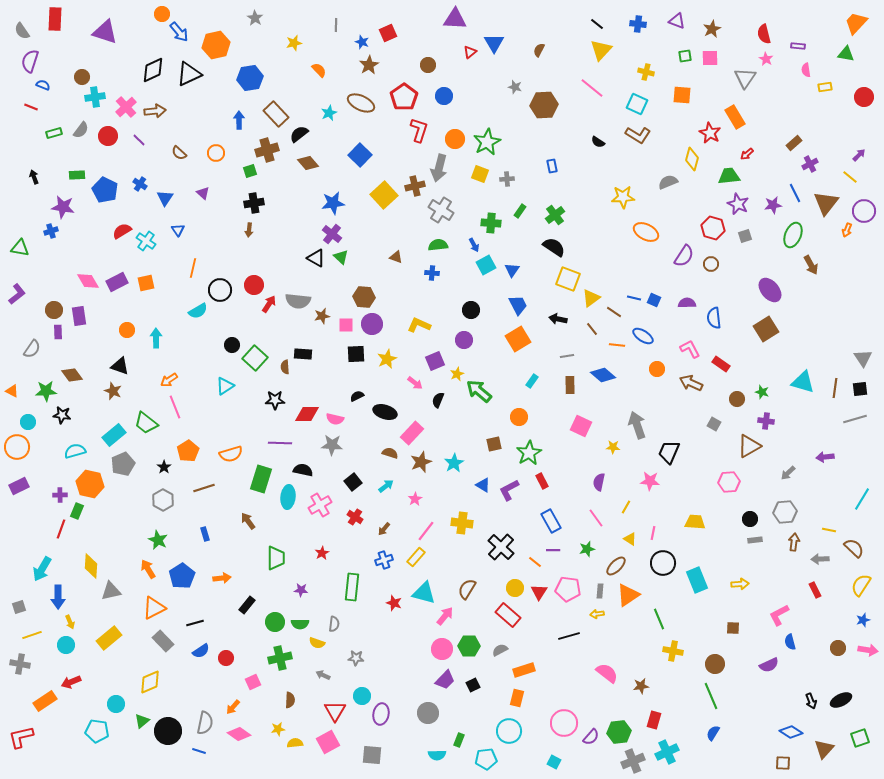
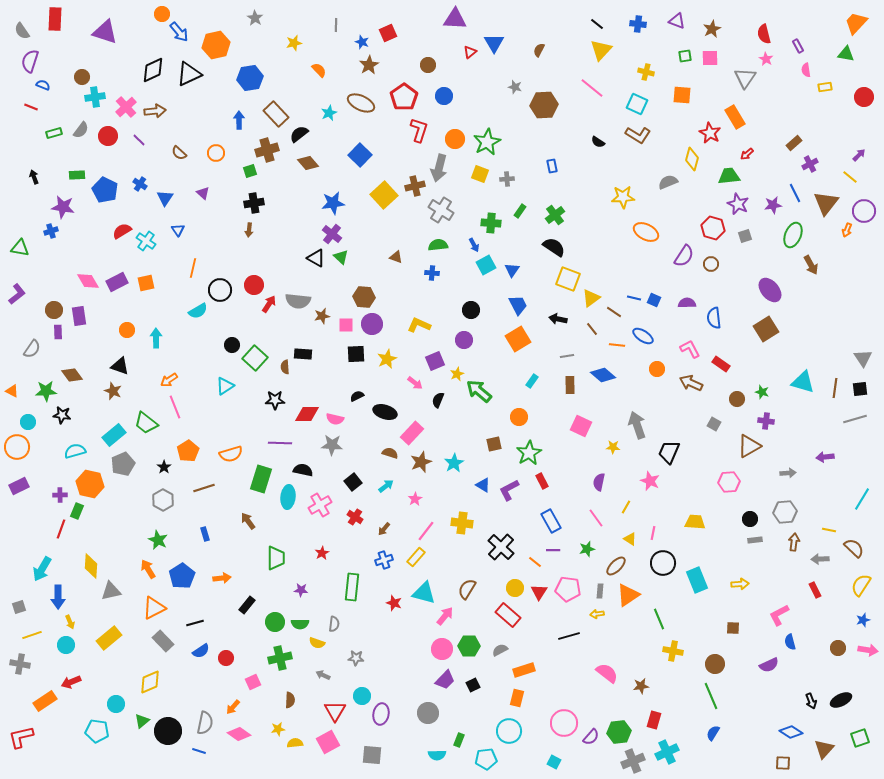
purple rectangle at (798, 46): rotated 56 degrees clockwise
gray arrow at (788, 473): rotated 140 degrees counterclockwise
pink star at (650, 481): rotated 18 degrees clockwise
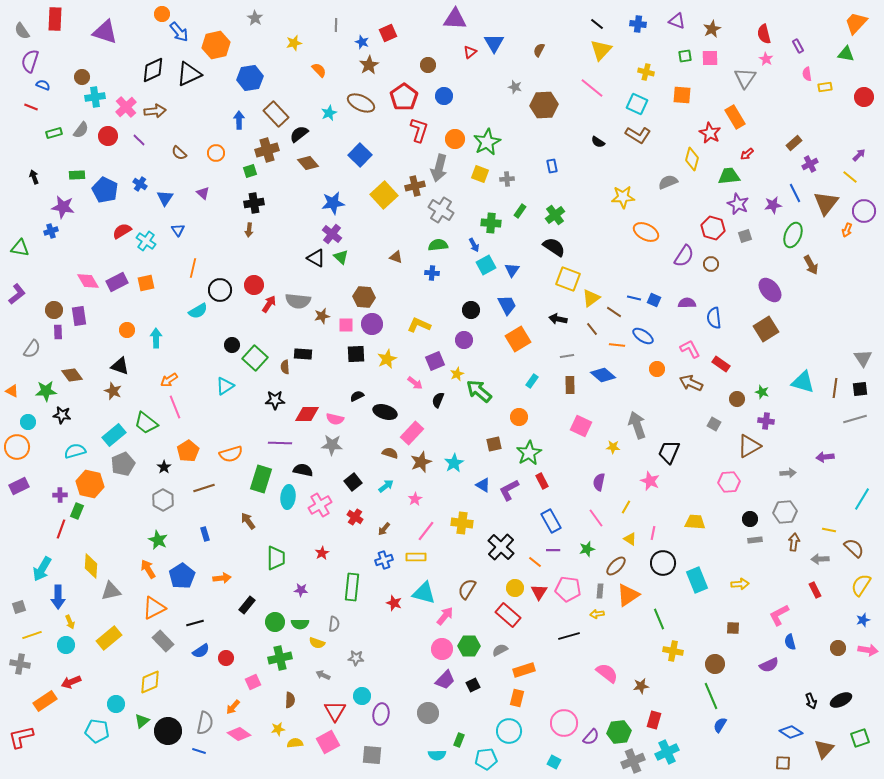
pink semicircle at (806, 70): moved 1 px right, 4 px down
blue trapezoid at (518, 305): moved 11 px left
yellow rectangle at (416, 557): rotated 48 degrees clockwise
blue semicircle at (713, 733): moved 7 px right, 8 px up
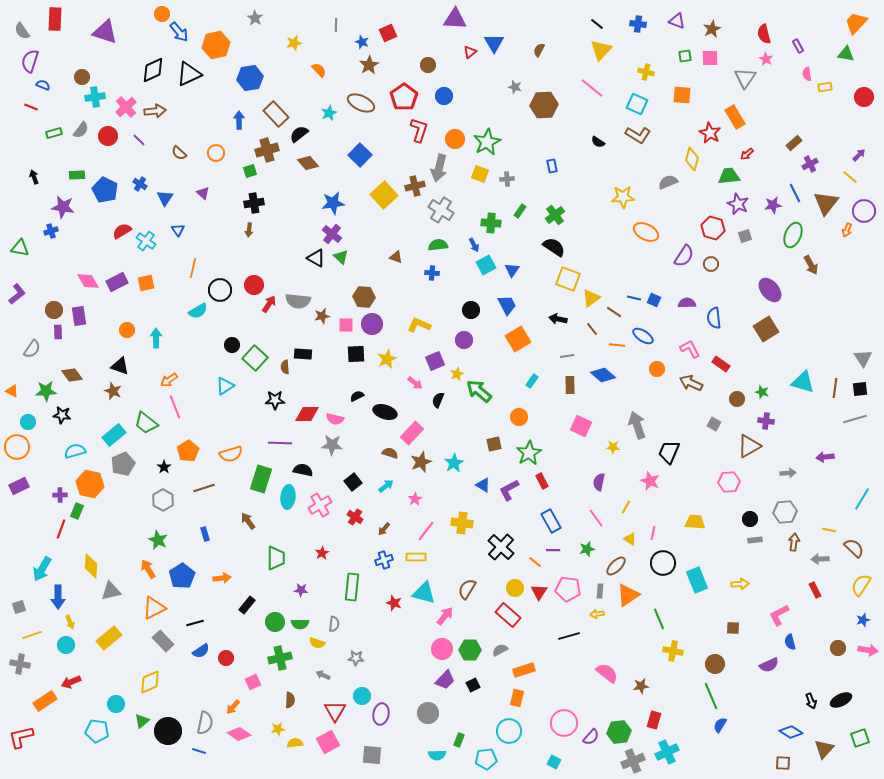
green hexagon at (469, 646): moved 1 px right, 4 px down
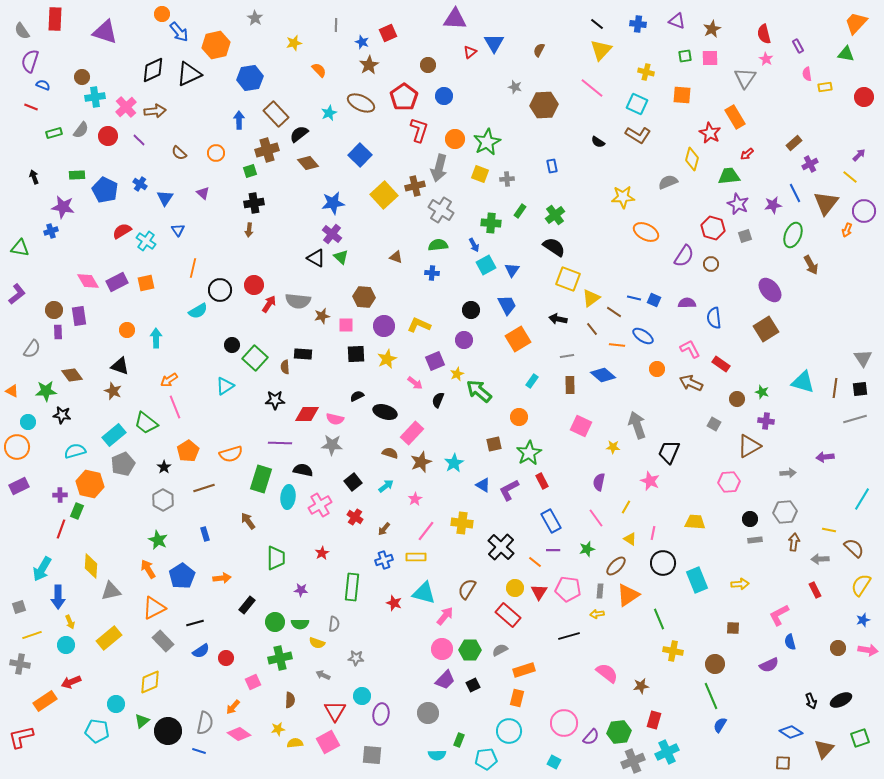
purple circle at (372, 324): moved 12 px right, 2 px down
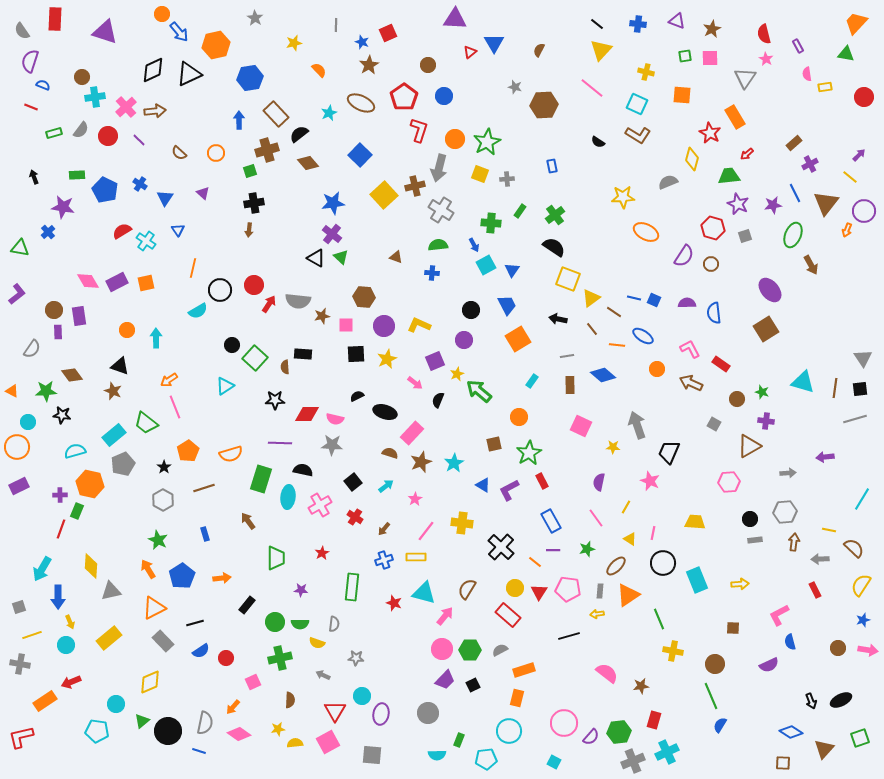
blue cross at (51, 231): moved 3 px left, 1 px down; rotated 24 degrees counterclockwise
blue semicircle at (714, 318): moved 5 px up
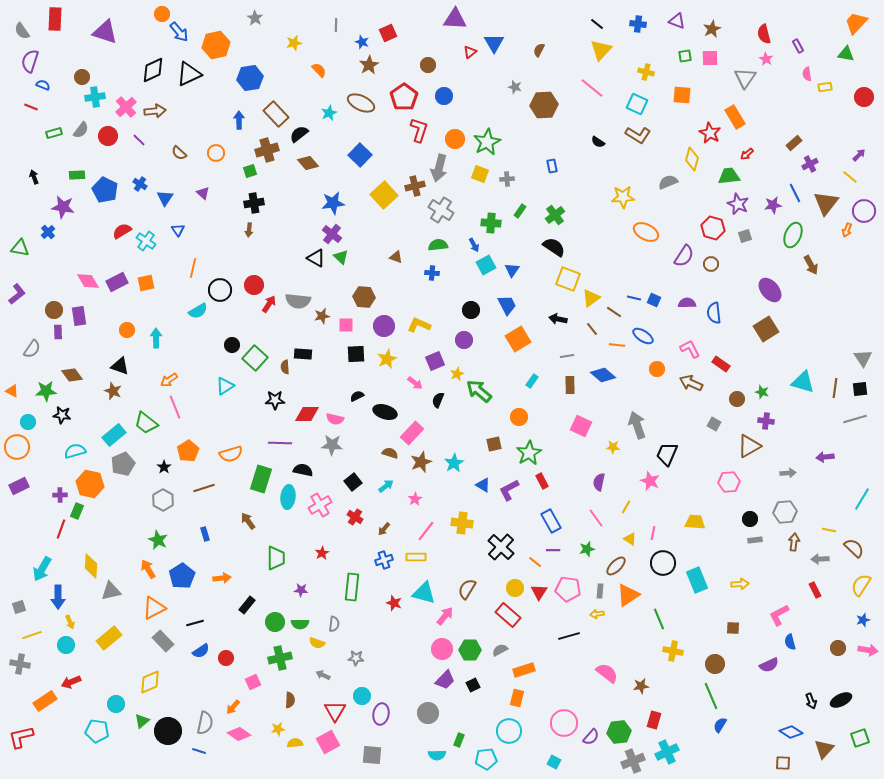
black trapezoid at (669, 452): moved 2 px left, 2 px down
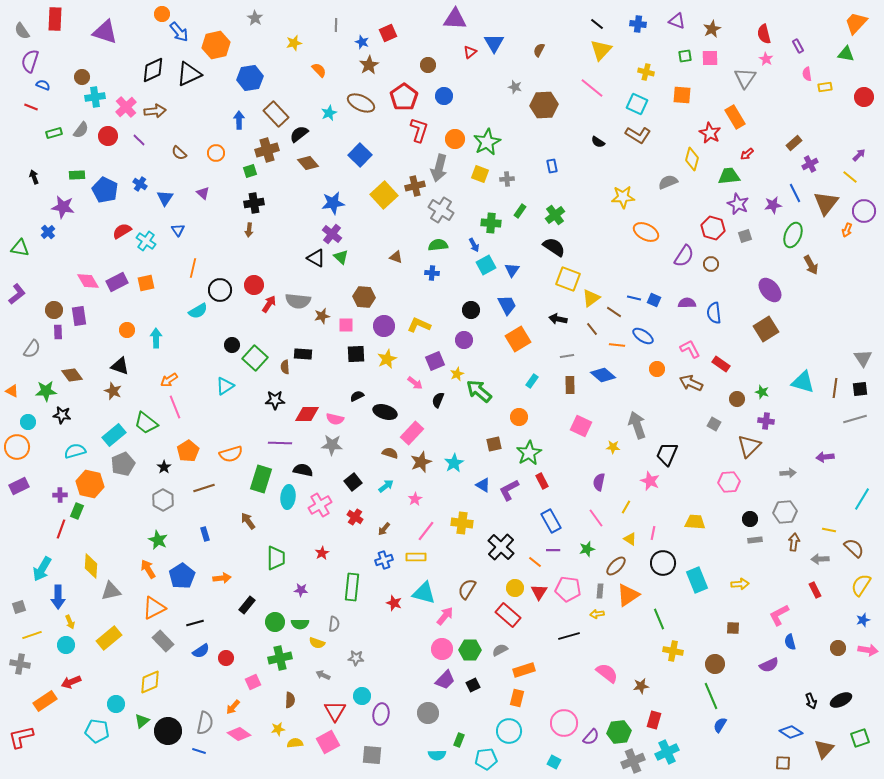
brown triangle at (749, 446): rotated 15 degrees counterclockwise
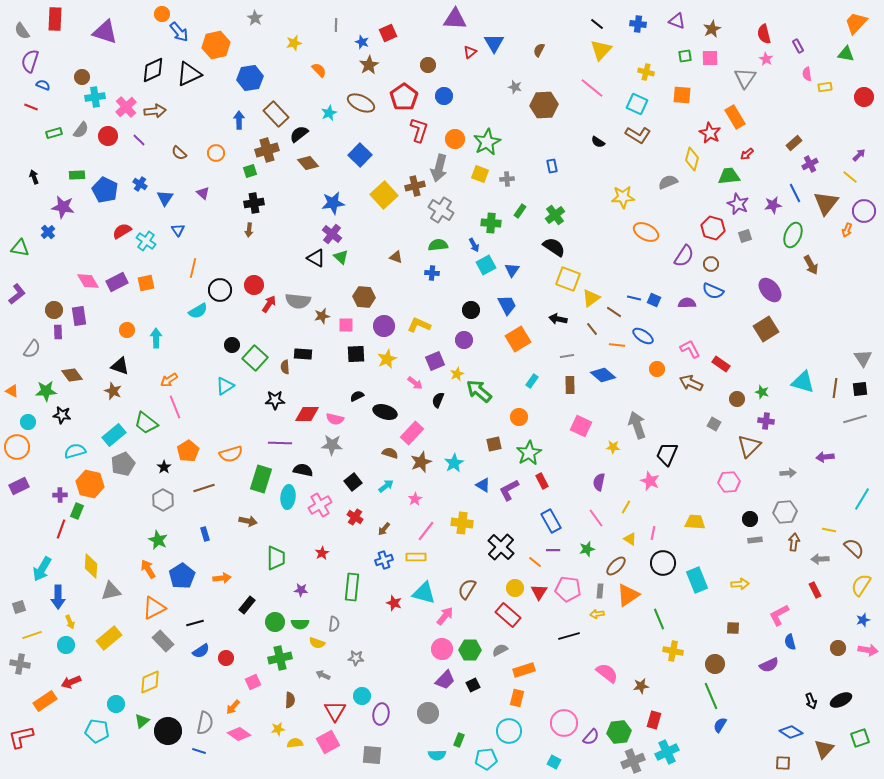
blue semicircle at (714, 313): moved 1 px left, 22 px up; rotated 60 degrees counterclockwise
brown arrow at (248, 521): rotated 138 degrees clockwise
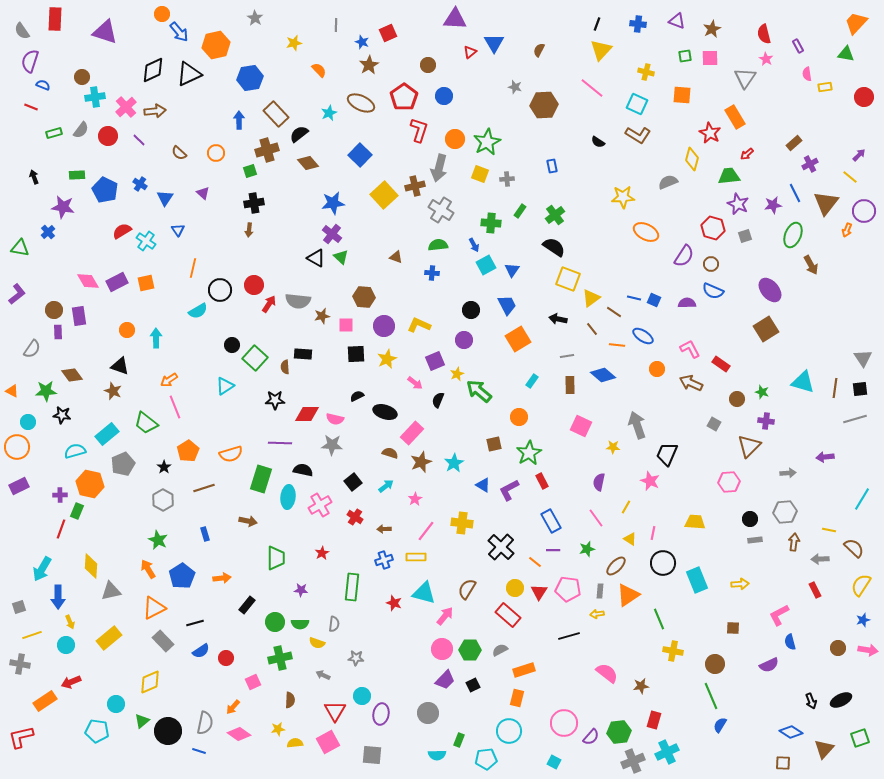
black line at (597, 24): rotated 72 degrees clockwise
cyan rectangle at (114, 435): moved 7 px left, 1 px up
brown arrow at (384, 529): rotated 48 degrees clockwise
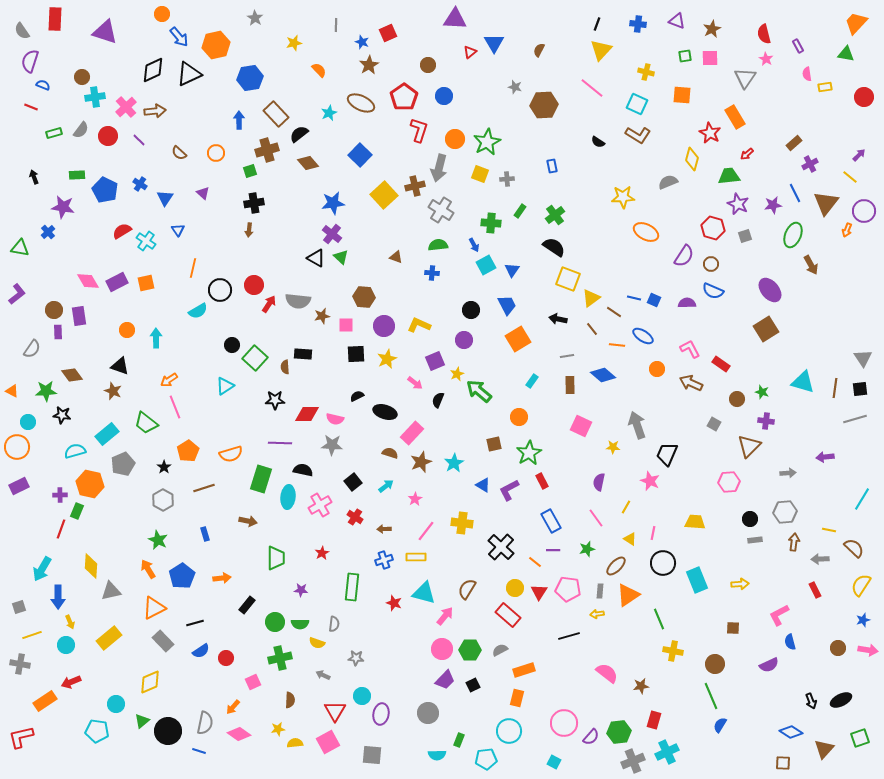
blue arrow at (179, 32): moved 5 px down
